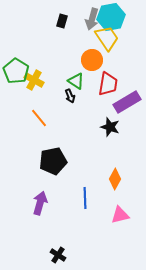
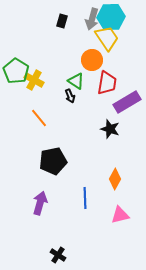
cyan hexagon: rotated 8 degrees clockwise
red trapezoid: moved 1 px left, 1 px up
black star: moved 2 px down
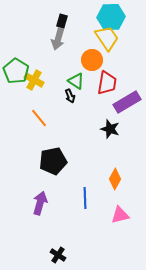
gray arrow: moved 34 px left, 20 px down
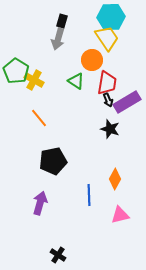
black arrow: moved 38 px right, 4 px down
blue line: moved 4 px right, 3 px up
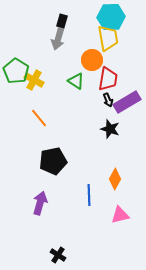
yellow trapezoid: moved 1 px right; rotated 24 degrees clockwise
red trapezoid: moved 1 px right, 4 px up
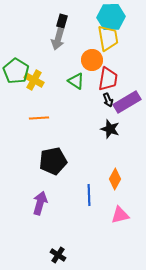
orange line: rotated 54 degrees counterclockwise
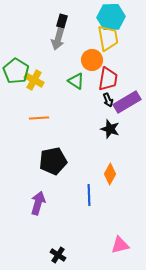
orange diamond: moved 5 px left, 5 px up
purple arrow: moved 2 px left
pink triangle: moved 30 px down
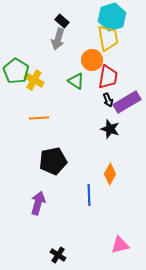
cyan hexagon: moved 1 px right; rotated 16 degrees counterclockwise
black rectangle: rotated 64 degrees counterclockwise
red trapezoid: moved 2 px up
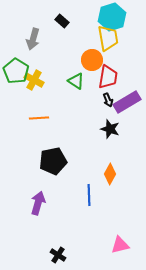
gray arrow: moved 25 px left
